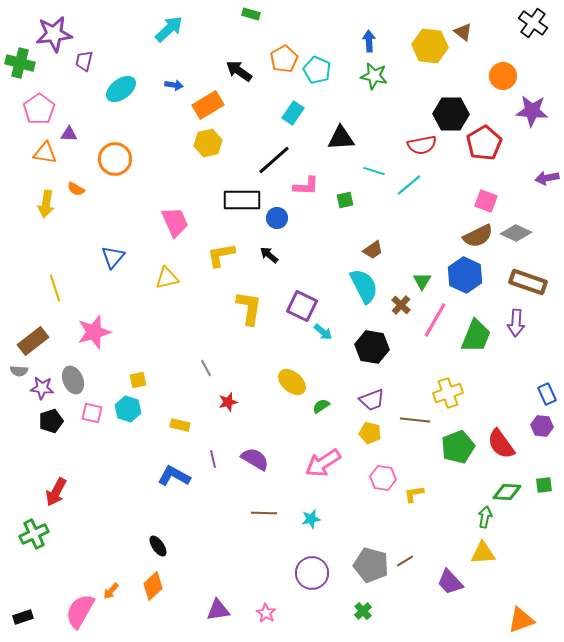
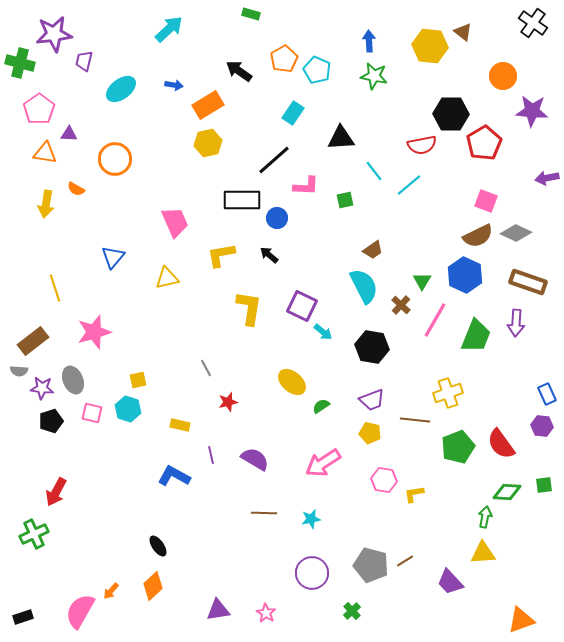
cyan line at (374, 171): rotated 35 degrees clockwise
purple line at (213, 459): moved 2 px left, 4 px up
pink hexagon at (383, 478): moved 1 px right, 2 px down
green cross at (363, 611): moved 11 px left
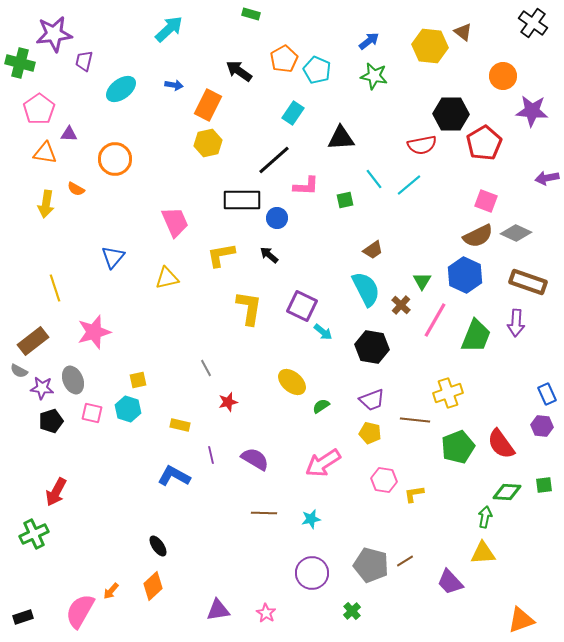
blue arrow at (369, 41): rotated 55 degrees clockwise
orange rectangle at (208, 105): rotated 32 degrees counterclockwise
cyan line at (374, 171): moved 8 px down
cyan semicircle at (364, 286): moved 2 px right, 3 px down
gray semicircle at (19, 371): rotated 24 degrees clockwise
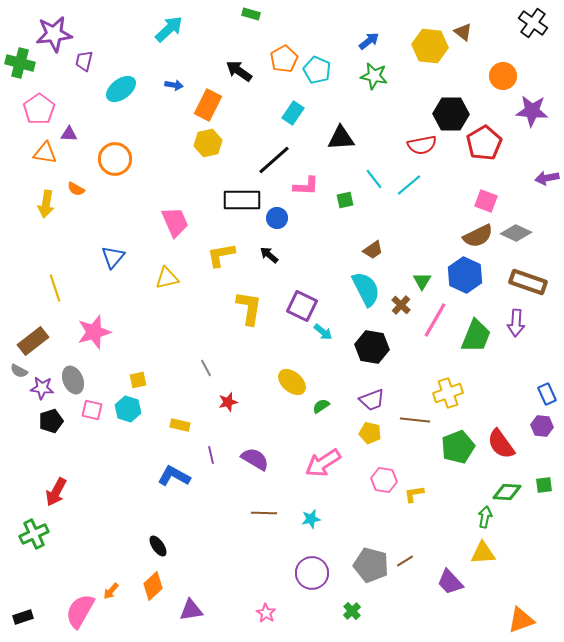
pink square at (92, 413): moved 3 px up
purple triangle at (218, 610): moved 27 px left
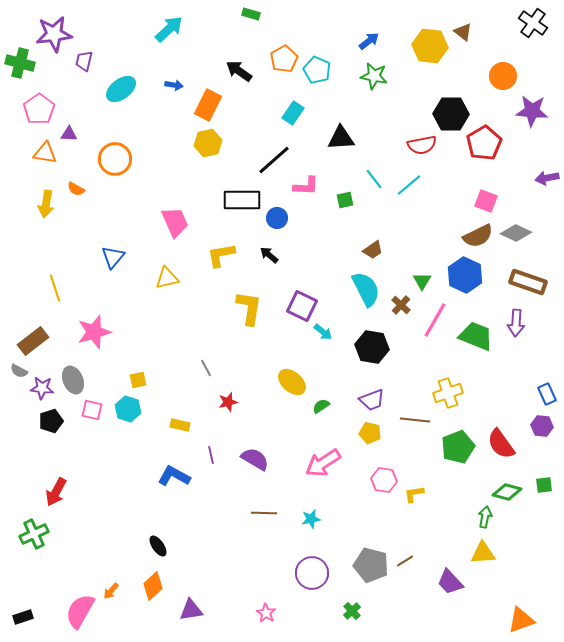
green trapezoid at (476, 336): rotated 90 degrees counterclockwise
green diamond at (507, 492): rotated 12 degrees clockwise
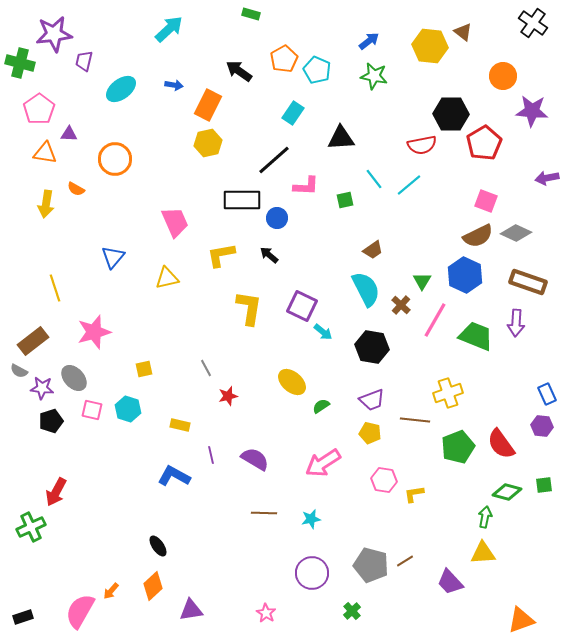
gray ellipse at (73, 380): moved 1 px right, 2 px up; rotated 20 degrees counterclockwise
yellow square at (138, 380): moved 6 px right, 11 px up
red star at (228, 402): moved 6 px up
green cross at (34, 534): moved 3 px left, 7 px up
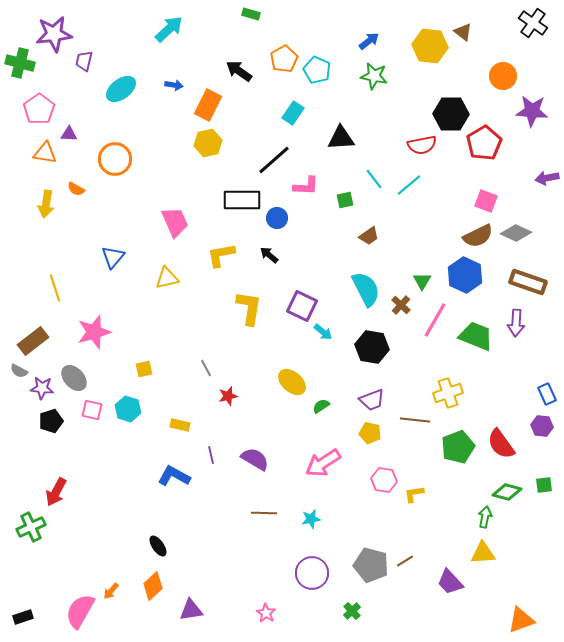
brown trapezoid at (373, 250): moved 4 px left, 14 px up
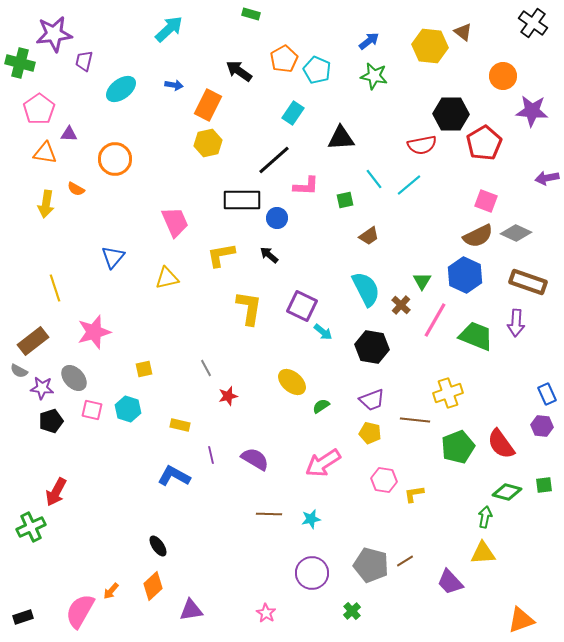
brown line at (264, 513): moved 5 px right, 1 px down
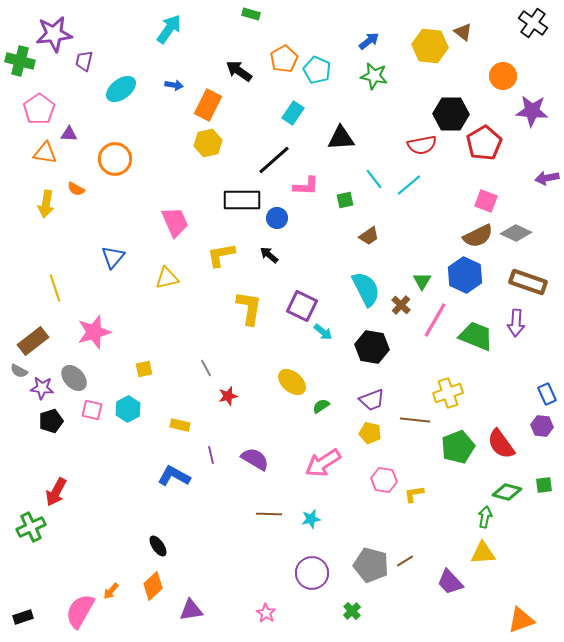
cyan arrow at (169, 29): rotated 12 degrees counterclockwise
green cross at (20, 63): moved 2 px up
cyan hexagon at (128, 409): rotated 15 degrees clockwise
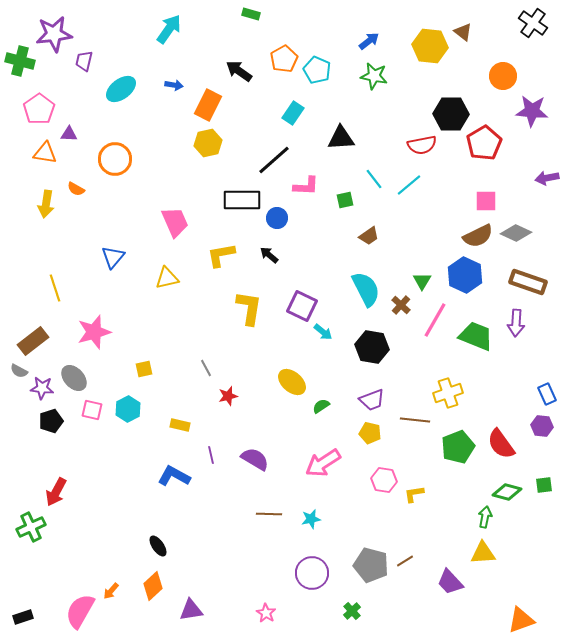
pink square at (486, 201): rotated 20 degrees counterclockwise
